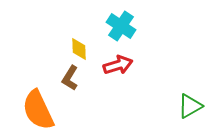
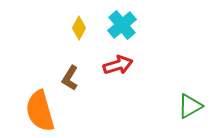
cyan cross: moved 1 px right, 1 px up; rotated 16 degrees clockwise
yellow diamond: moved 21 px up; rotated 30 degrees clockwise
orange semicircle: moved 2 px right, 1 px down; rotated 9 degrees clockwise
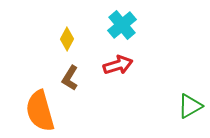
yellow diamond: moved 12 px left, 11 px down
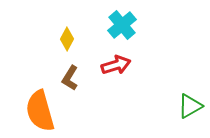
red arrow: moved 2 px left
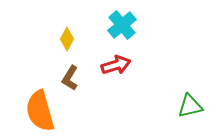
green triangle: rotated 16 degrees clockwise
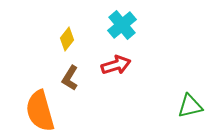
yellow diamond: rotated 10 degrees clockwise
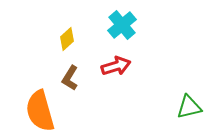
yellow diamond: rotated 10 degrees clockwise
red arrow: moved 1 px down
green triangle: moved 1 px left, 1 px down
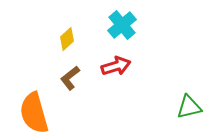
brown L-shape: rotated 20 degrees clockwise
orange semicircle: moved 6 px left, 2 px down
